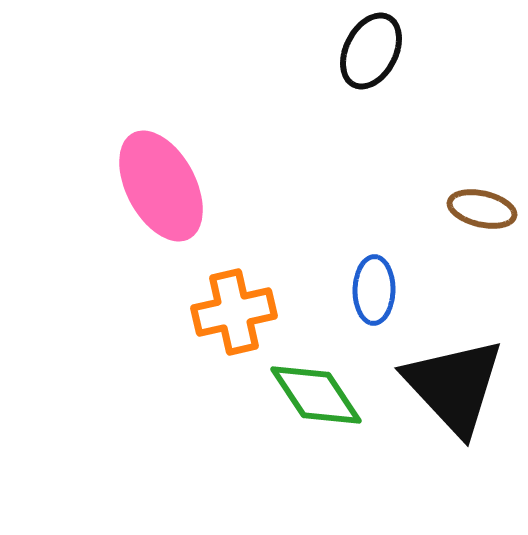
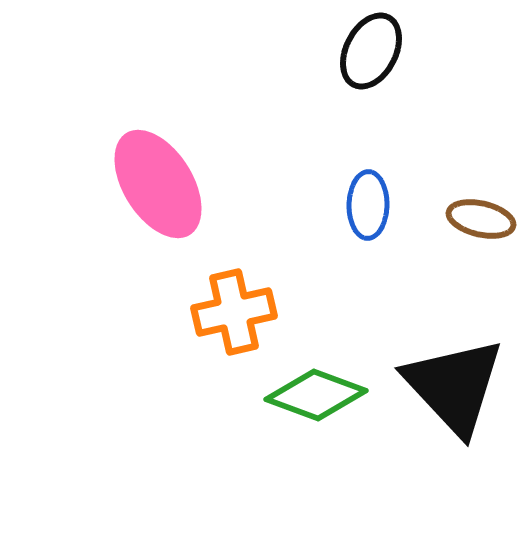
pink ellipse: moved 3 px left, 2 px up; rotated 4 degrees counterclockwise
brown ellipse: moved 1 px left, 10 px down
blue ellipse: moved 6 px left, 85 px up
green diamond: rotated 36 degrees counterclockwise
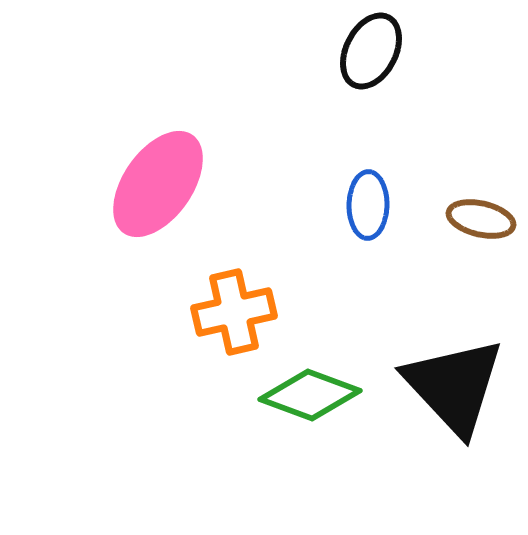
pink ellipse: rotated 67 degrees clockwise
green diamond: moved 6 px left
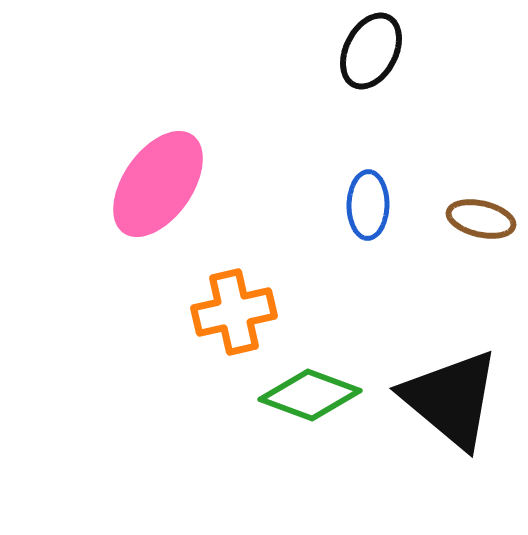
black triangle: moved 3 px left, 13 px down; rotated 7 degrees counterclockwise
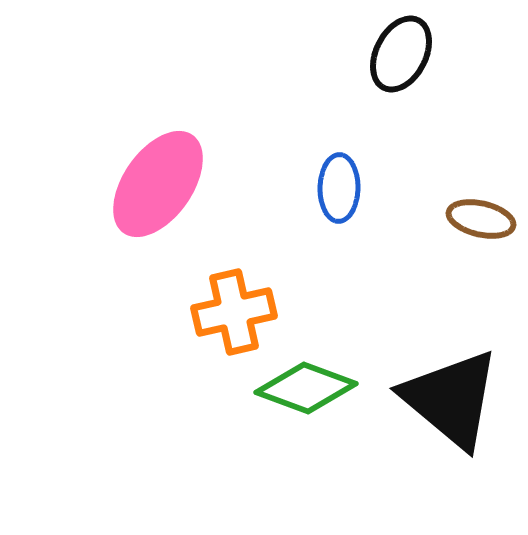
black ellipse: moved 30 px right, 3 px down
blue ellipse: moved 29 px left, 17 px up
green diamond: moved 4 px left, 7 px up
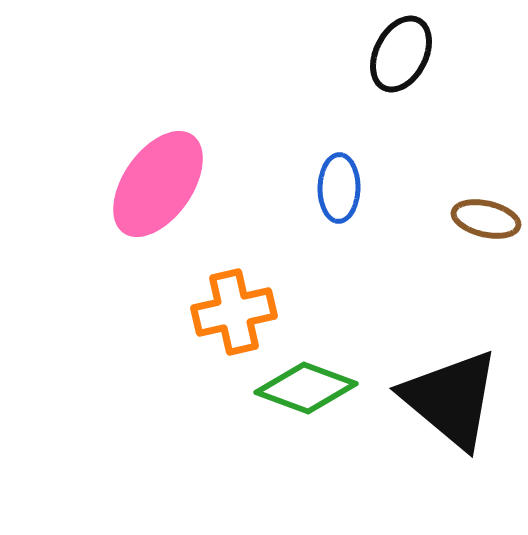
brown ellipse: moved 5 px right
